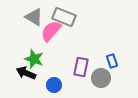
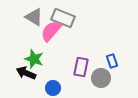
gray rectangle: moved 1 px left, 1 px down
blue circle: moved 1 px left, 3 px down
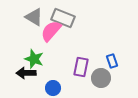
black arrow: rotated 24 degrees counterclockwise
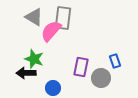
gray rectangle: rotated 75 degrees clockwise
blue rectangle: moved 3 px right
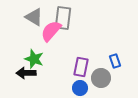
blue circle: moved 27 px right
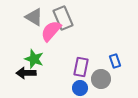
gray rectangle: rotated 30 degrees counterclockwise
gray circle: moved 1 px down
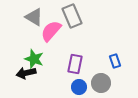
gray rectangle: moved 9 px right, 2 px up
purple rectangle: moved 6 px left, 3 px up
black arrow: rotated 12 degrees counterclockwise
gray circle: moved 4 px down
blue circle: moved 1 px left, 1 px up
